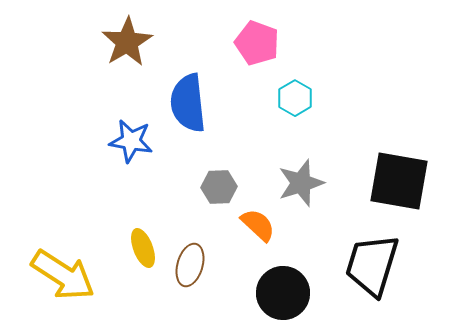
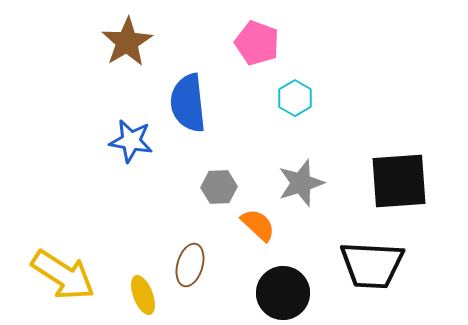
black square: rotated 14 degrees counterclockwise
yellow ellipse: moved 47 px down
black trapezoid: rotated 104 degrees counterclockwise
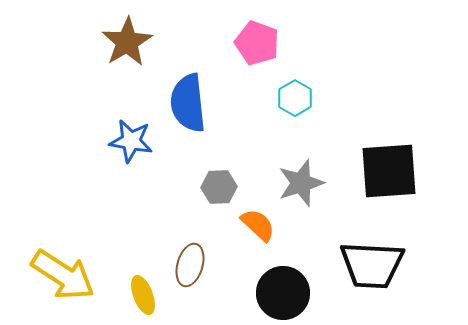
black square: moved 10 px left, 10 px up
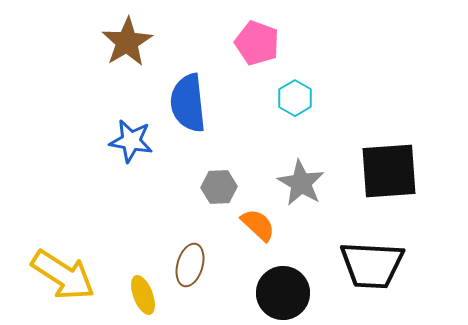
gray star: rotated 24 degrees counterclockwise
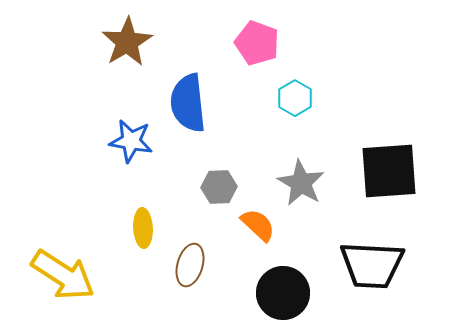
yellow ellipse: moved 67 px up; rotated 18 degrees clockwise
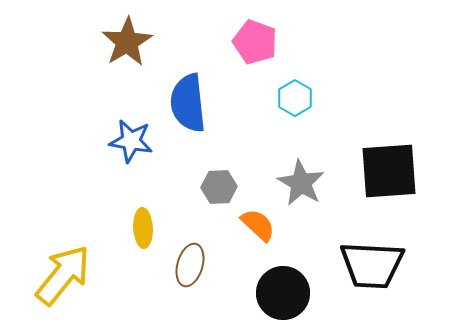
pink pentagon: moved 2 px left, 1 px up
yellow arrow: rotated 84 degrees counterclockwise
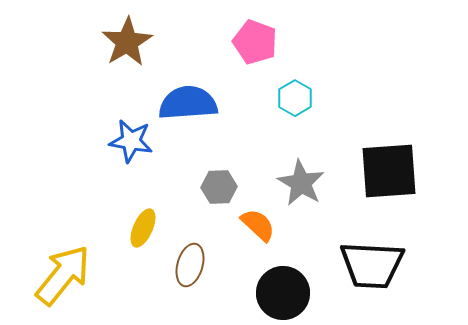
blue semicircle: rotated 92 degrees clockwise
yellow ellipse: rotated 27 degrees clockwise
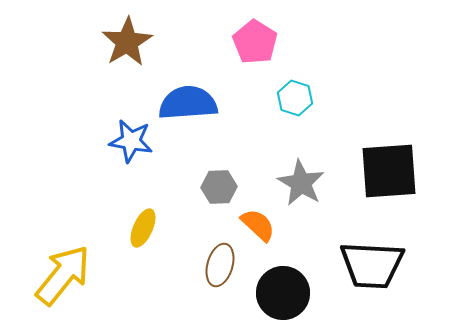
pink pentagon: rotated 12 degrees clockwise
cyan hexagon: rotated 12 degrees counterclockwise
brown ellipse: moved 30 px right
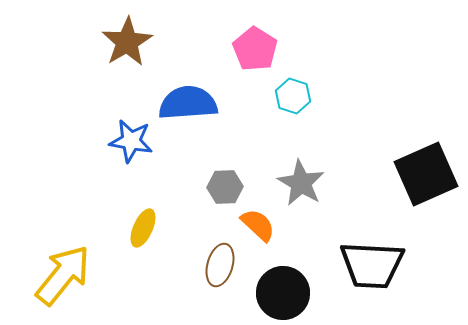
pink pentagon: moved 7 px down
cyan hexagon: moved 2 px left, 2 px up
black square: moved 37 px right, 3 px down; rotated 20 degrees counterclockwise
gray hexagon: moved 6 px right
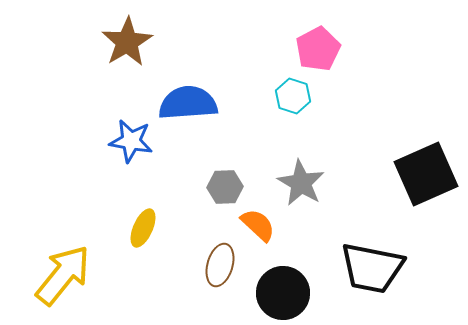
pink pentagon: moved 63 px right; rotated 12 degrees clockwise
black trapezoid: moved 3 px down; rotated 8 degrees clockwise
